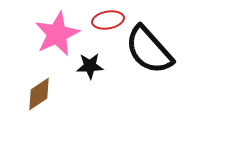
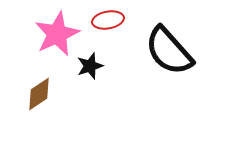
black semicircle: moved 20 px right, 1 px down
black star: rotated 16 degrees counterclockwise
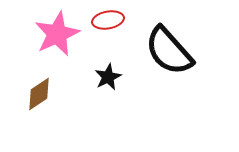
black star: moved 18 px right, 11 px down; rotated 8 degrees counterclockwise
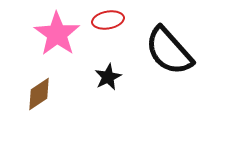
pink star: rotated 12 degrees counterclockwise
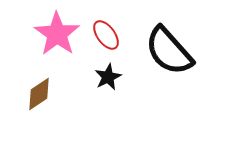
red ellipse: moved 2 px left, 15 px down; rotated 64 degrees clockwise
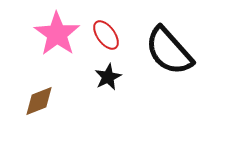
brown diamond: moved 7 px down; rotated 12 degrees clockwise
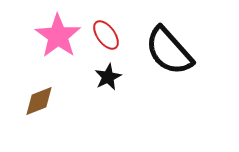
pink star: moved 1 px right, 2 px down
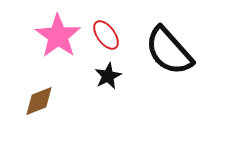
black star: moved 1 px up
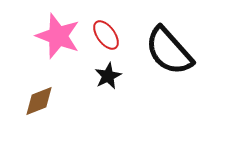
pink star: rotated 15 degrees counterclockwise
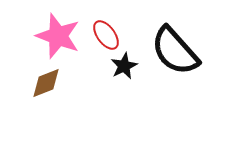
black semicircle: moved 6 px right
black star: moved 16 px right, 10 px up
brown diamond: moved 7 px right, 18 px up
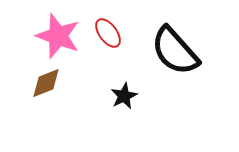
red ellipse: moved 2 px right, 2 px up
black star: moved 30 px down
